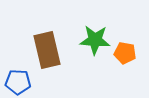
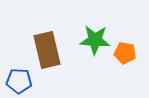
blue pentagon: moved 1 px right, 1 px up
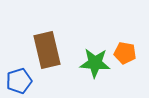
green star: moved 23 px down
blue pentagon: rotated 20 degrees counterclockwise
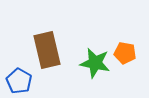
green star: rotated 8 degrees clockwise
blue pentagon: rotated 25 degrees counterclockwise
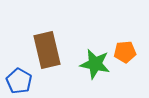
orange pentagon: moved 1 px up; rotated 15 degrees counterclockwise
green star: moved 1 px down
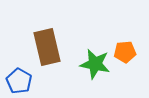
brown rectangle: moved 3 px up
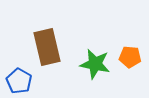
orange pentagon: moved 5 px right, 5 px down; rotated 10 degrees clockwise
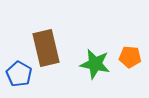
brown rectangle: moved 1 px left, 1 px down
blue pentagon: moved 7 px up
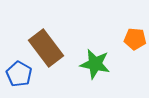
brown rectangle: rotated 24 degrees counterclockwise
orange pentagon: moved 5 px right, 18 px up
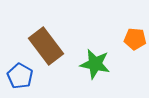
brown rectangle: moved 2 px up
blue pentagon: moved 1 px right, 2 px down
